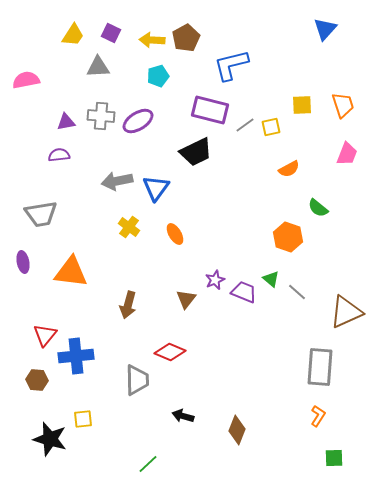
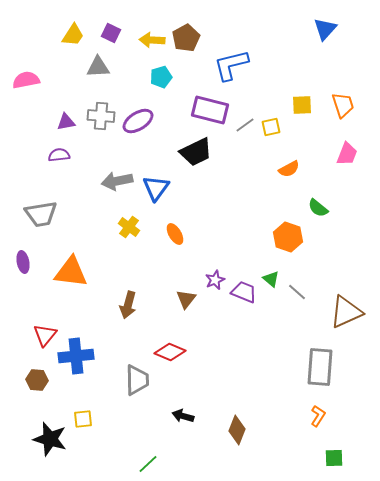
cyan pentagon at (158, 76): moved 3 px right, 1 px down
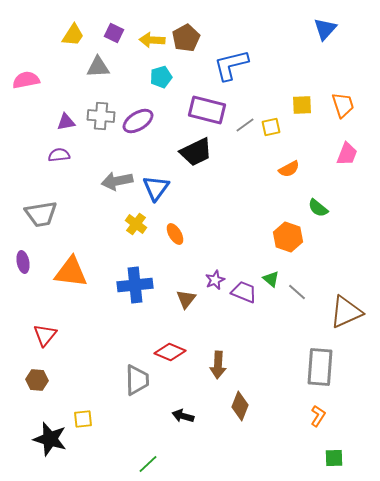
purple square at (111, 33): moved 3 px right
purple rectangle at (210, 110): moved 3 px left
yellow cross at (129, 227): moved 7 px right, 3 px up
brown arrow at (128, 305): moved 90 px right, 60 px down; rotated 12 degrees counterclockwise
blue cross at (76, 356): moved 59 px right, 71 px up
brown diamond at (237, 430): moved 3 px right, 24 px up
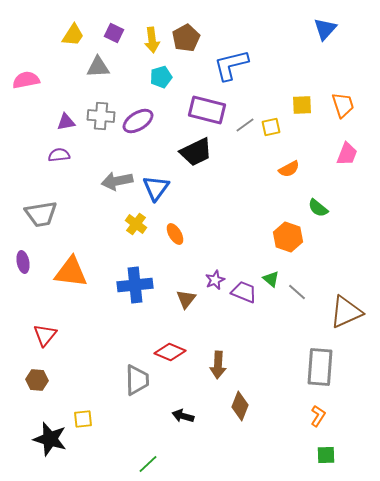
yellow arrow at (152, 40): rotated 100 degrees counterclockwise
green square at (334, 458): moved 8 px left, 3 px up
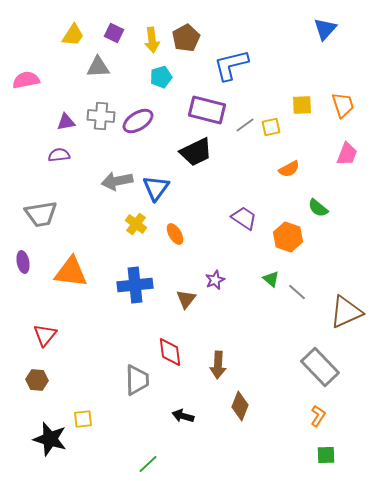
purple trapezoid at (244, 292): moved 74 px up; rotated 12 degrees clockwise
red diamond at (170, 352): rotated 60 degrees clockwise
gray rectangle at (320, 367): rotated 48 degrees counterclockwise
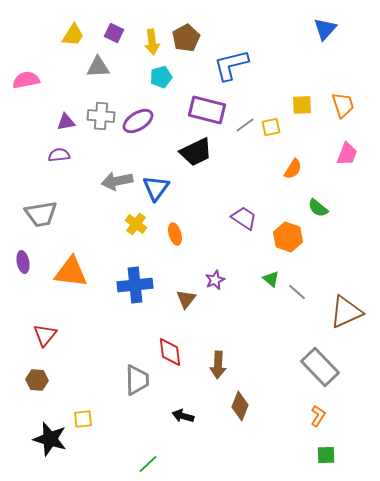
yellow arrow at (152, 40): moved 2 px down
orange semicircle at (289, 169): moved 4 px right; rotated 30 degrees counterclockwise
orange ellipse at (175, 234): rotated 15 degrees clockwise
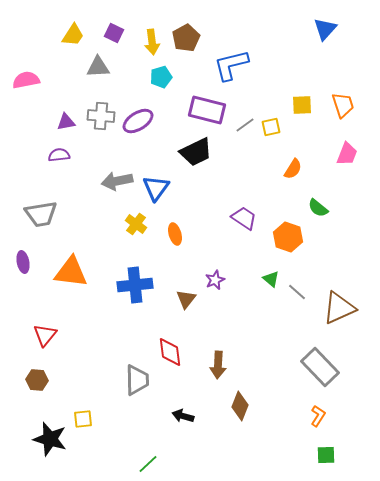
brown triangle at (346, 312): moved 7 px left, 4 px up
